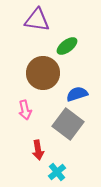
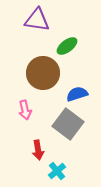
cyan cross: moved 1 px up
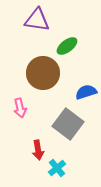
blue semicircle: moved 9 px right, 2 px up
pink arrow: moved 5 px left, 2 px up
cyan cross: moved 3 px up
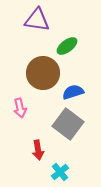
blue semicircle: moved 13 px left
cyan cross: moved 3 px right, 4 px down
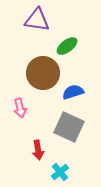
gray square: moved 1 px right, 3 px down; rotated 12 degrees counterclockwise
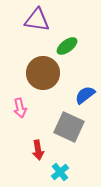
blue semicircle: moved 12 px right, 3 px down; rotated 20 degrees counterclockwise
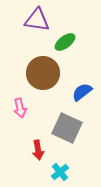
green ellipse: moved 2 px left, 4 px up
blue semicircle: moved 3 px left, 3 px up
gray square: moved 2 px left, 1 px down
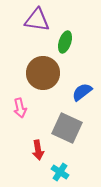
green ellipse: rotated 35 degrees counterclockwise
cyan cross: rotated 18 degrees counterclockwise
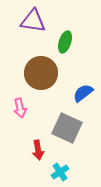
purple triangle: moved 4 px left, 1 px down
brown circle: moved 2 px left
blue semicircle: moved 1 px right, 1 px down
cyan cross: rotated 24 degrees clockwise
